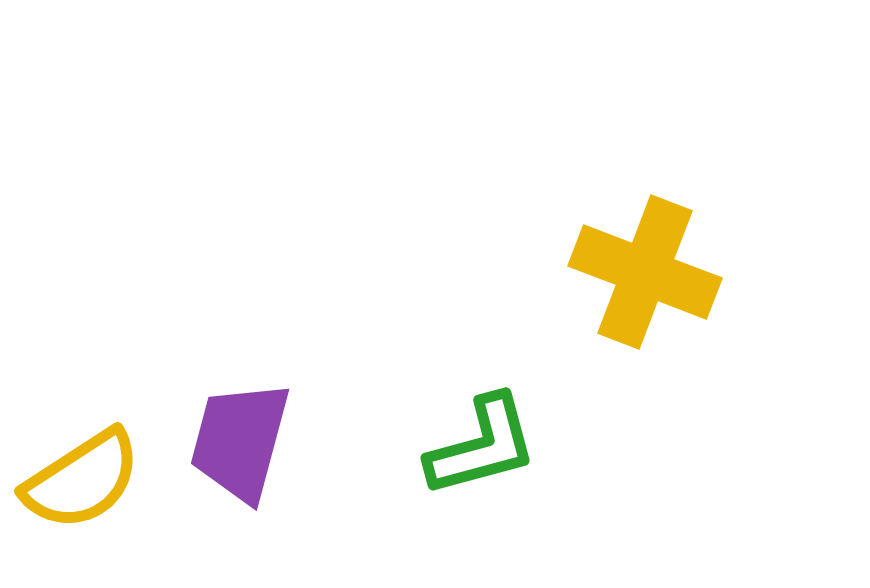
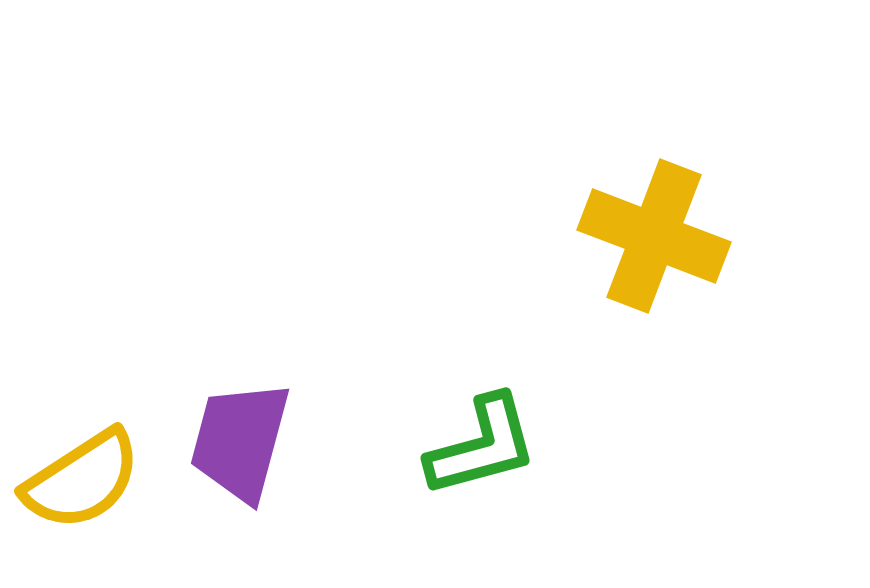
yellow cross: moved 9 px right, 36 px up
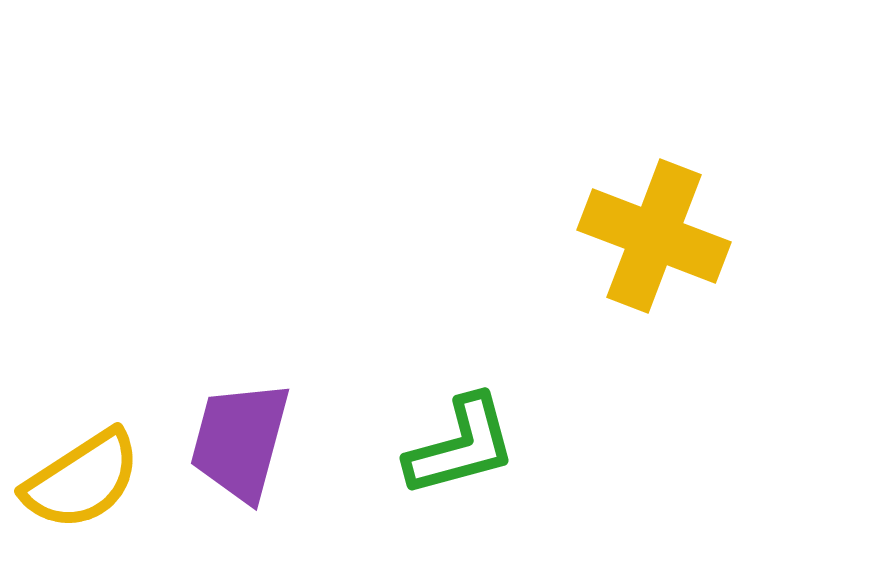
green L-shape: moved 21 px left
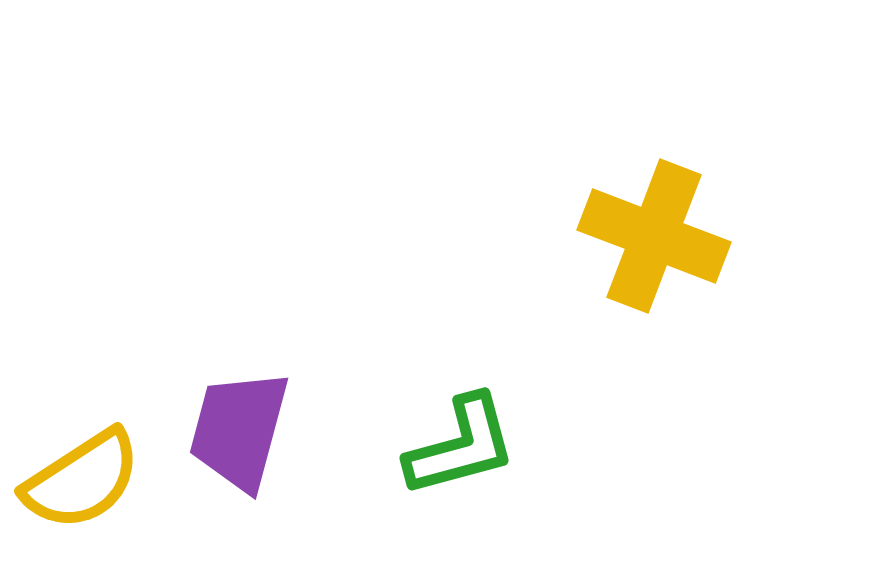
purple trapezoid: moved 1 px left, 11 px up
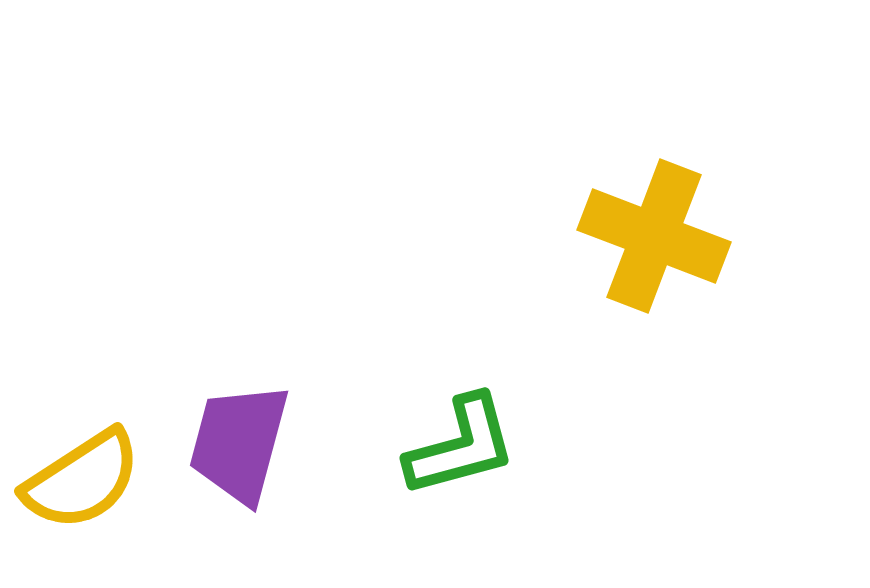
purple trapezoid: moved 13 px down
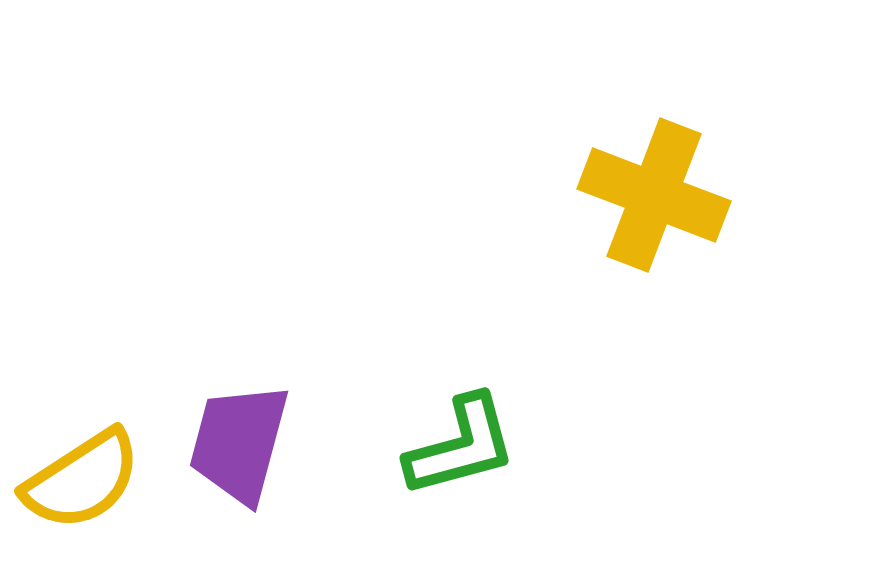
yellow cross: moved 41 px up
